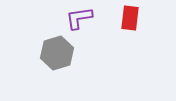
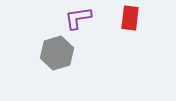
purple L-shape: moved 1 px left
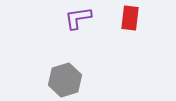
gray hexagon: moved 8 px right, 27 px down
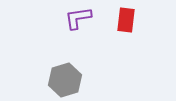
red rectangle: moved 4 px left, 2 px down
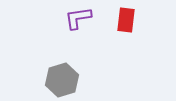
gray hexagon: moved 3 px left
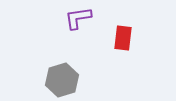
red rectangle: moved 3 px left, 18 px down
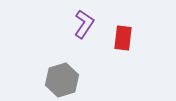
purple L-shape: moved 6 px right, 6 px down; rotated 132 degrees clockwise
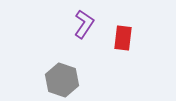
gray hexagon: rotated 24 degrees counterclockwise
